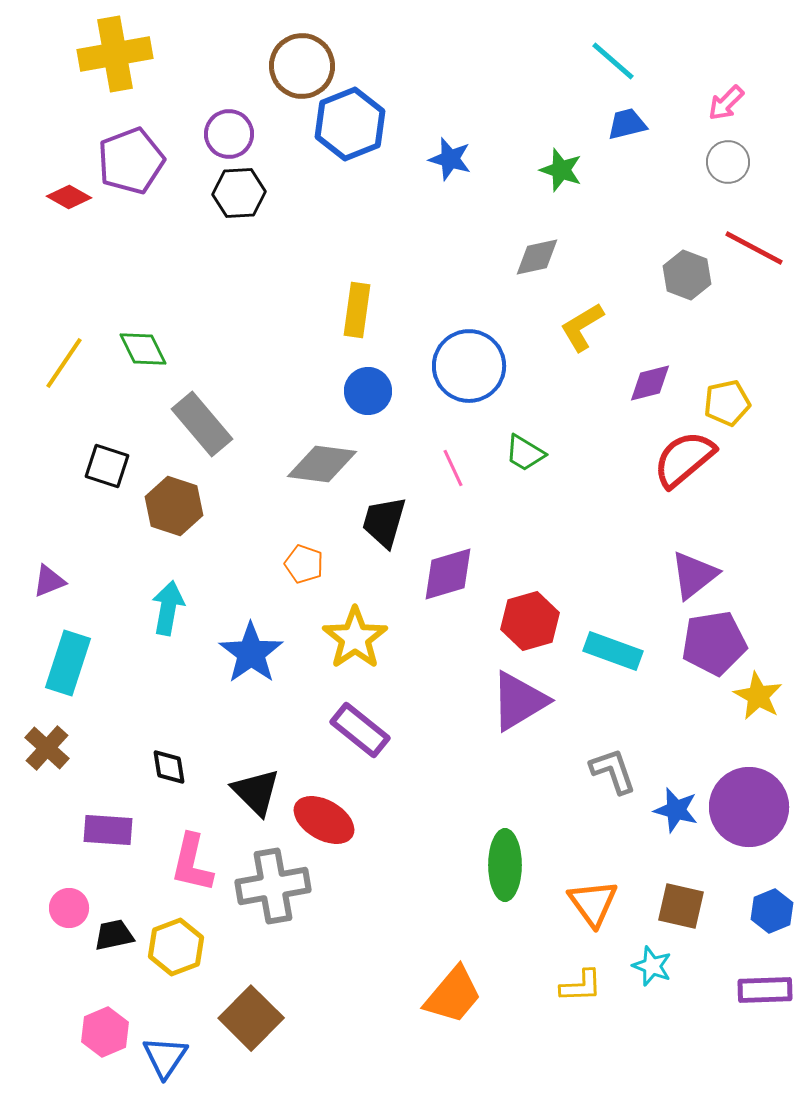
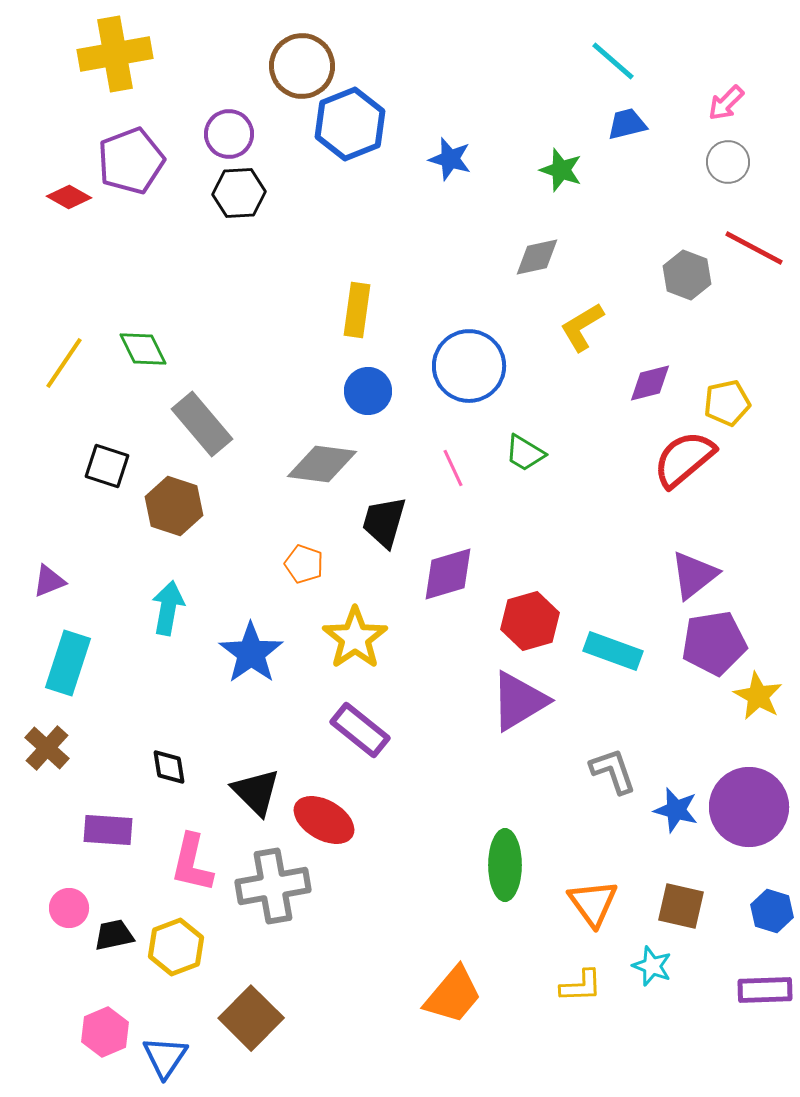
blue hexagon at (772, 911): rotated 21 degrees counterclockwise
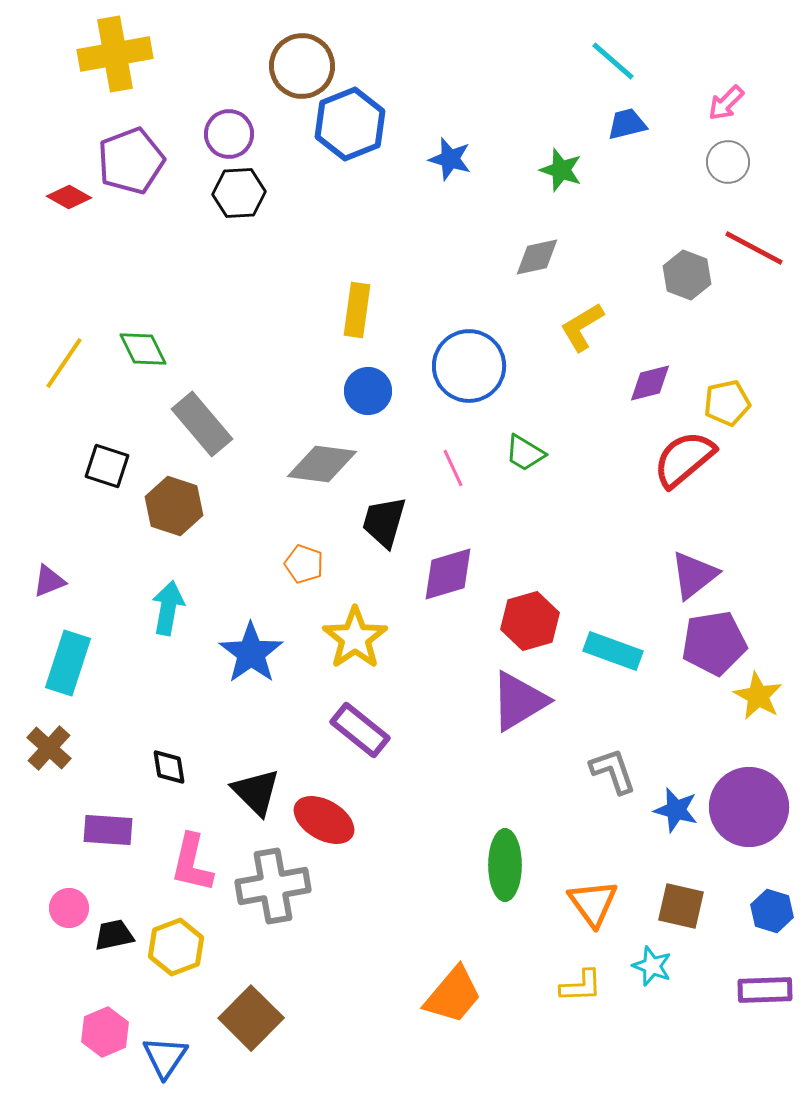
brown cross at (47, 748): moved 2 px right
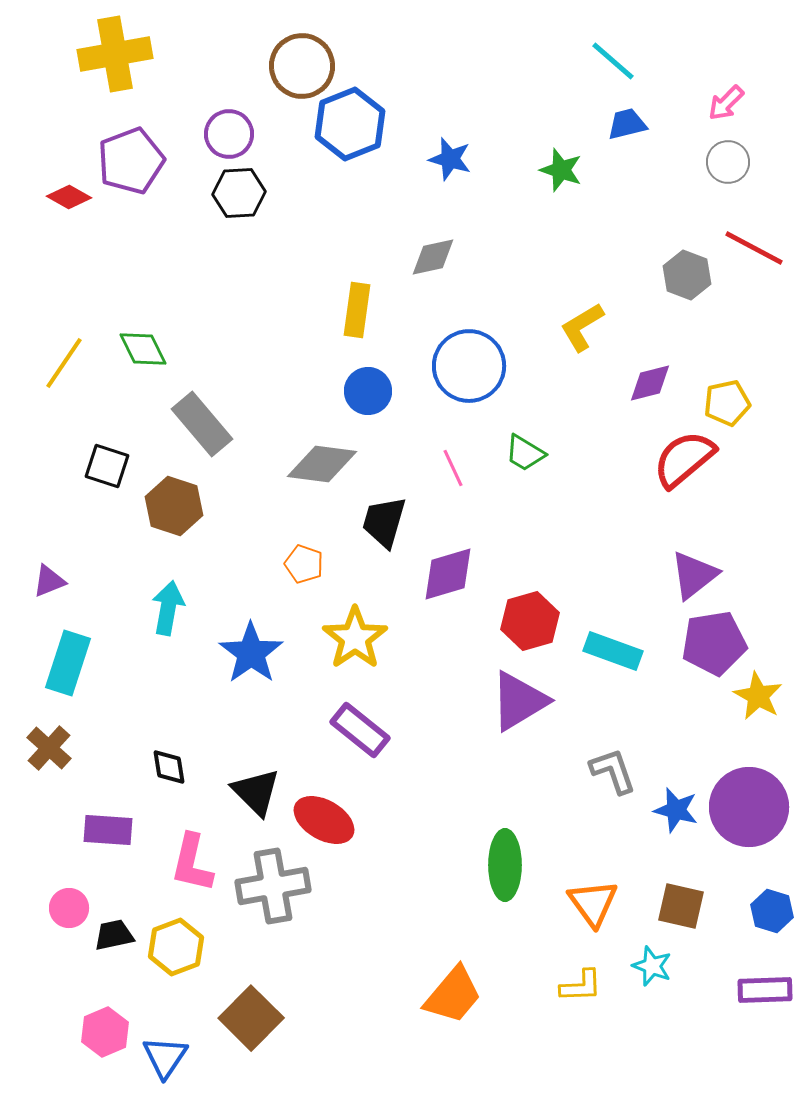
gray diamond at (537, 257): moved 104 px left
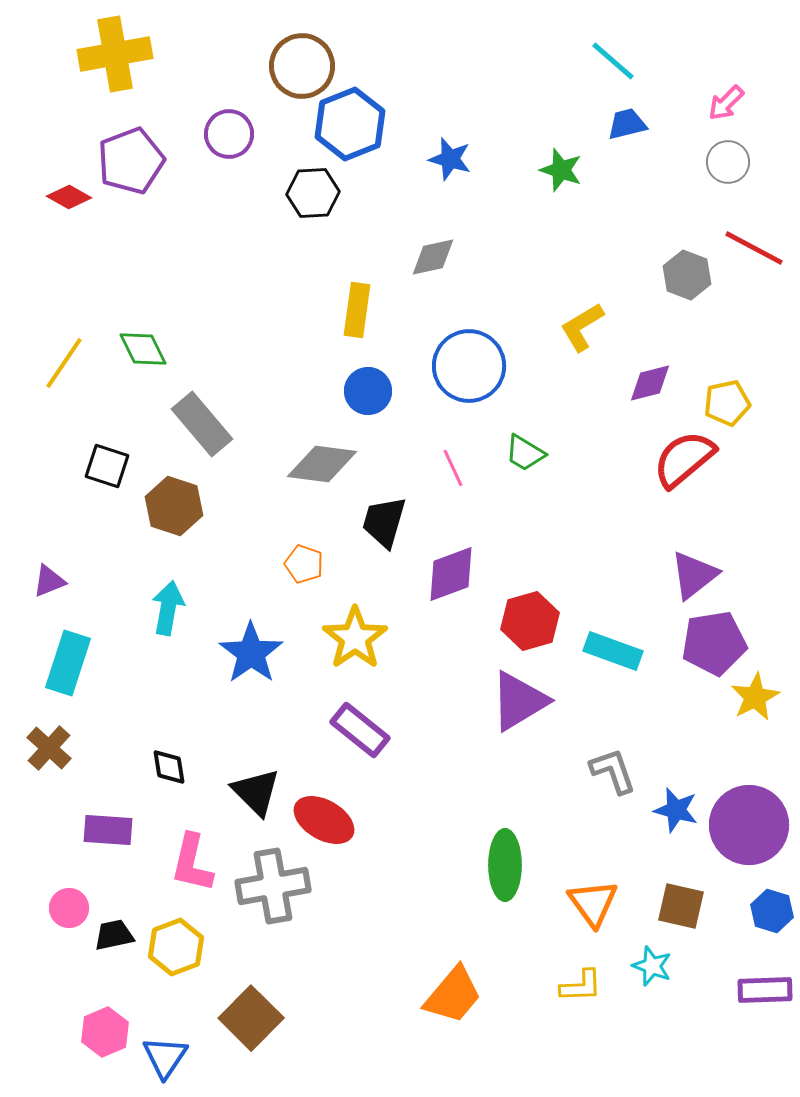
black hexagon at (239, 193): moved 74 px right
purple diamond at (448, 574): moved 3 px right; rotated 4 degrees counterclockwise
yellow star at (758, 696): moved 3 px left, 1 px down; rotated 15 degrees clockwise
purple circle at (749, 807): moved 18 px down
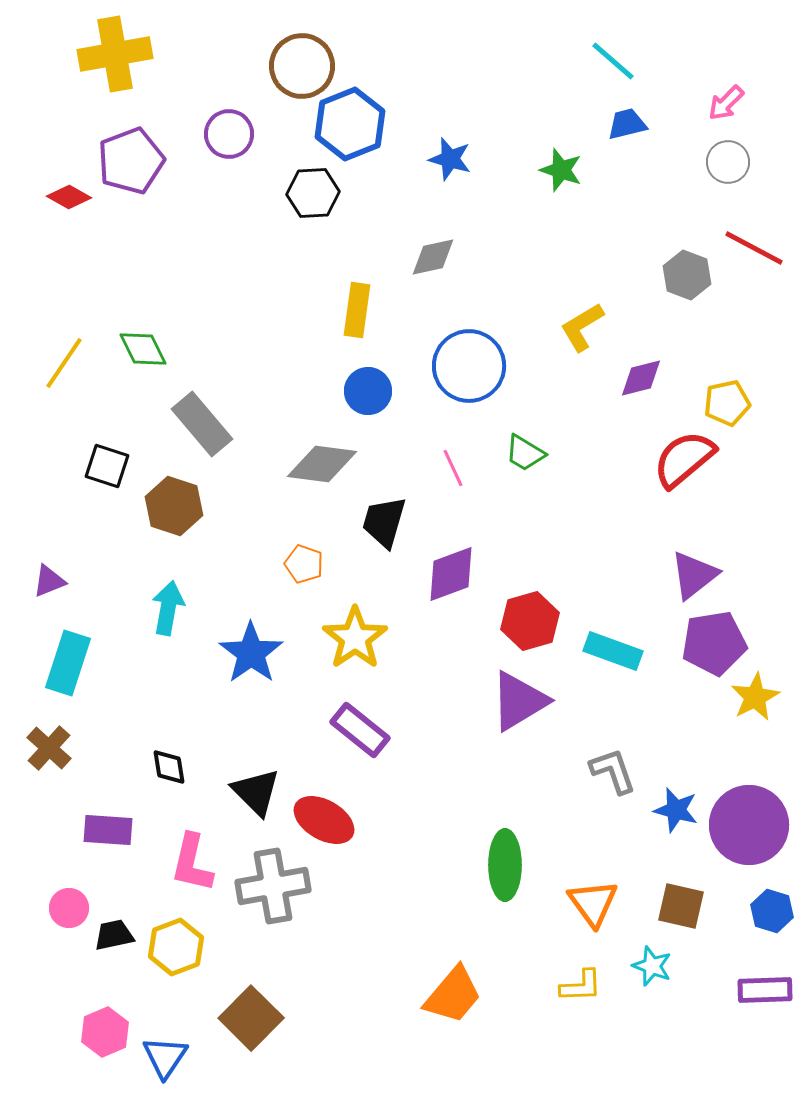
purple diamond at (650, 383): moved 9 px left, 5 px up
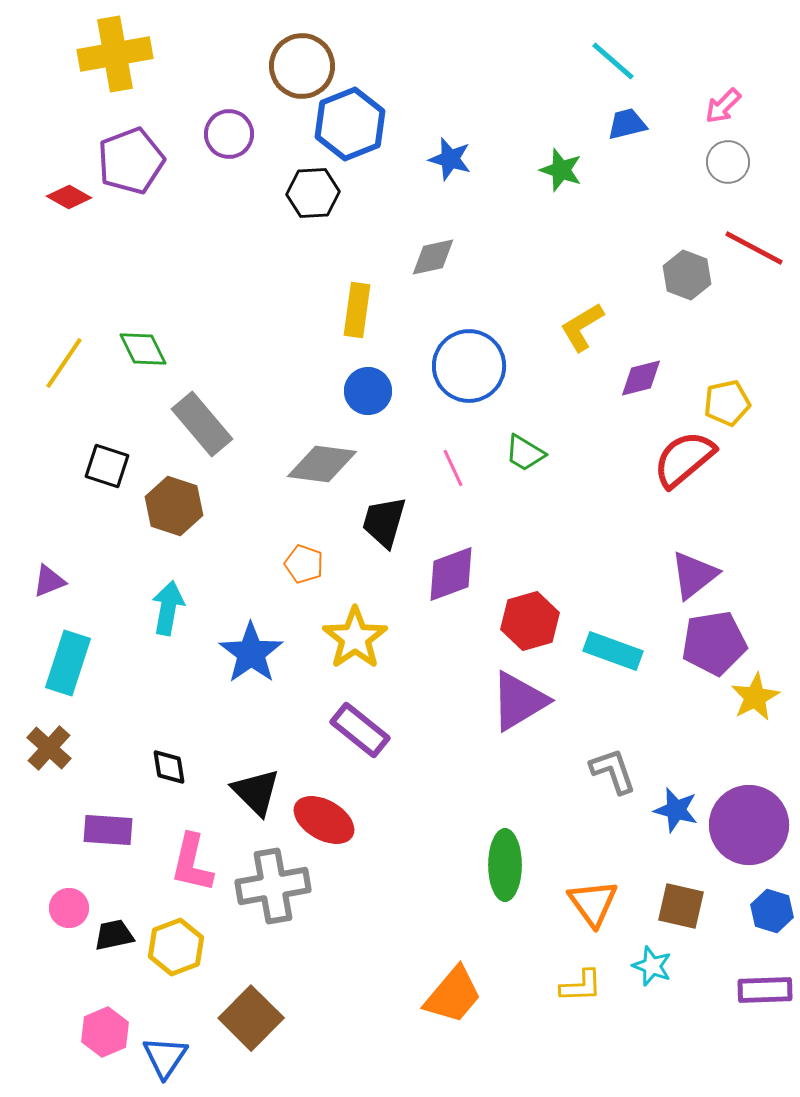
pink arrow at (726, 103): moved 3 px left, 3 px down
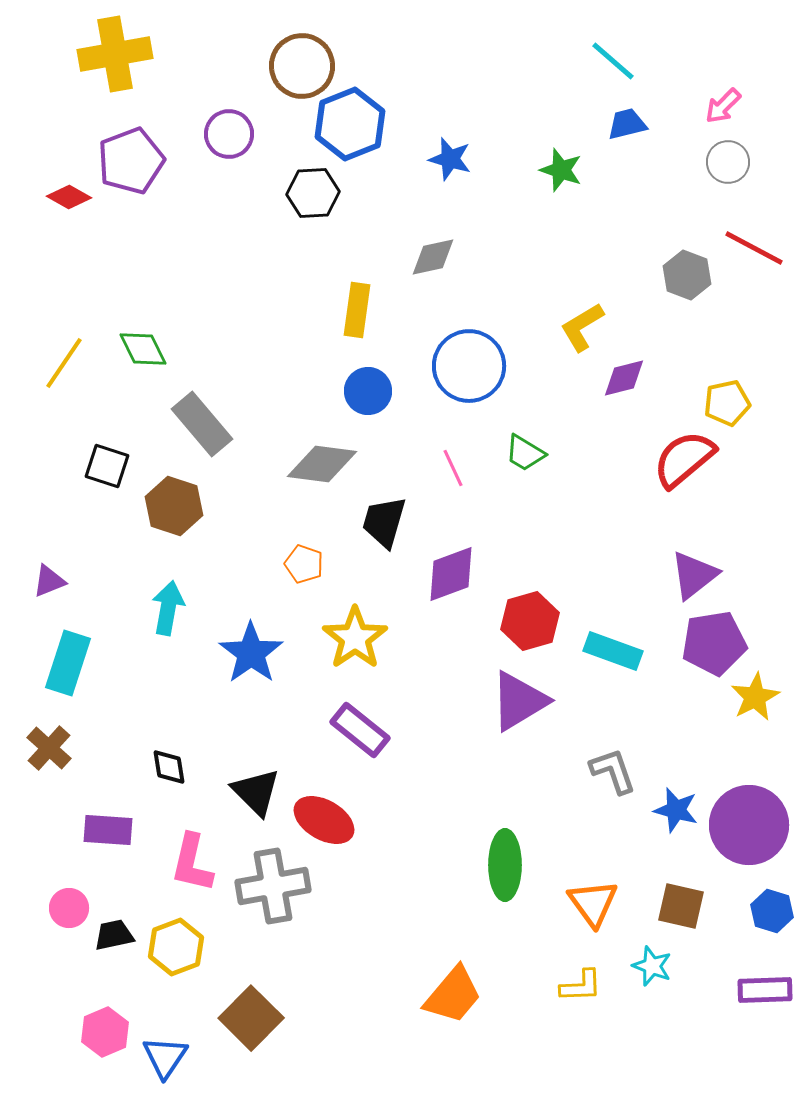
purple diamond at (641, 378): moved 17 px left
